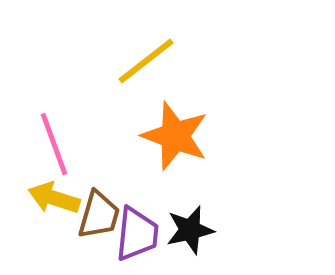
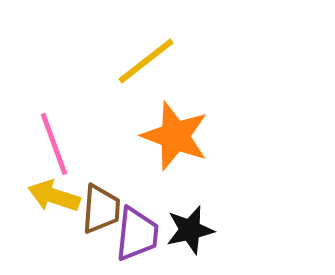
yellow arrow: moved 2 px up
brown trapezoid: moved 2 px right, 6 px up; rotated 12 degrees counterclockwise
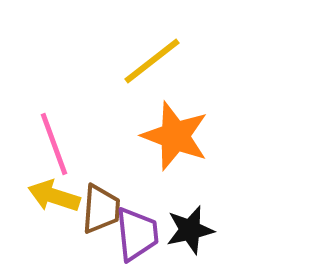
yellow line: moved 6 px right
purple trapezoid: rotated 12 degrees counterclockwise
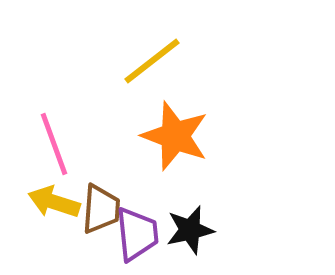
yellow arrow: moved 6 px down
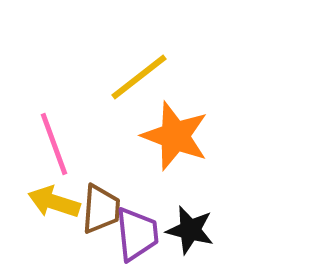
yellow line: moved 13 px left, 16 px down
black star: rotated 27 degrees clockwise
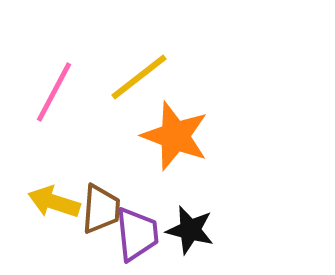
pink line: moved 52 px up; rotated 48 degrees clockwise
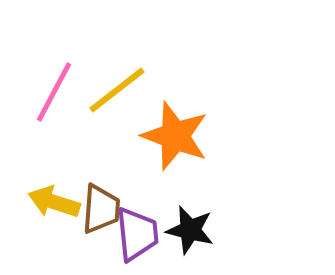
yellow line: moved 22 px left, 13 px down
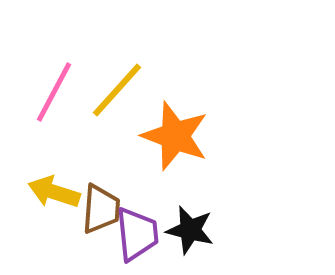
yellow line: rotated 10 degrees counterclockwise
yellow arrow: moved 10 px up
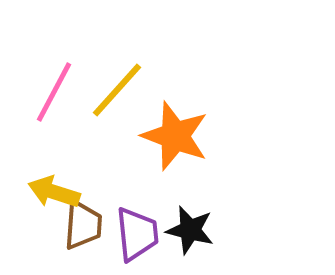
brown trapezoid: moved 18 px left, 16 px down
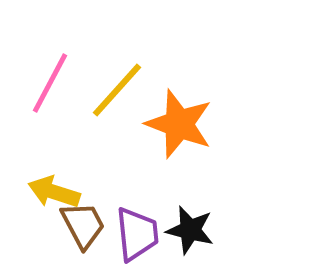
pink line: moved 4 px left, 9 px up
orange star: moved 4 px right, 12 px up
brown trapezoid: rotated 32 degrees counterclockwise
